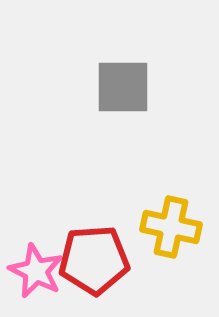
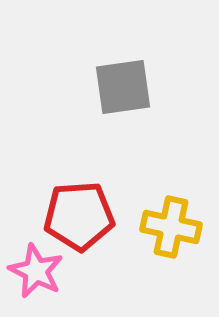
gray square: rotated 8 degrees counterclockwise
red pentagon: moved 15 px left, 44 px up
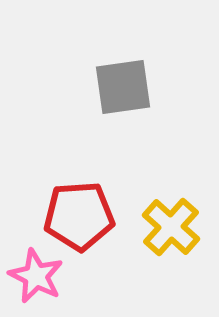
yellow cross: rotated 30 degrees clockwise
pink star: moved 5 px down
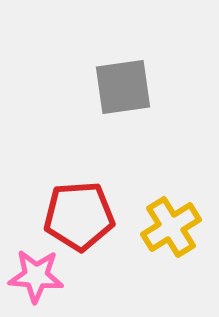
yellow cross: rotated 16 degrees clockwise
pink star: rotated 22 degrees counterclockwise
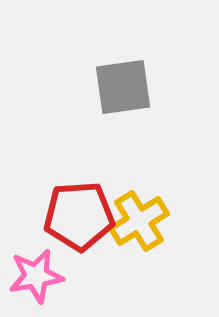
yellow cross: moved 32 px left, 6 px up
pink star: rotated 14 degrees counterclockwise
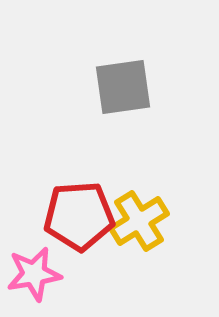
pink star: moved 2 px left, 2 px up
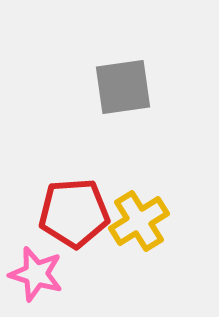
red pentagon: moved 5 px left, 3 px up
pink star: moved 2 px right; rotated 26 degrees clockwise
